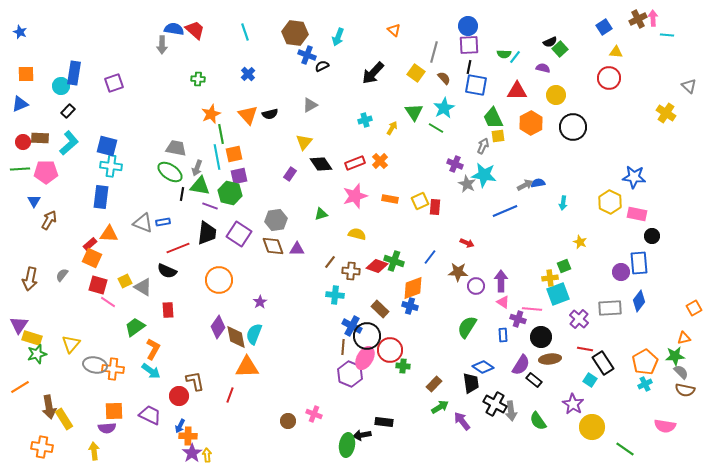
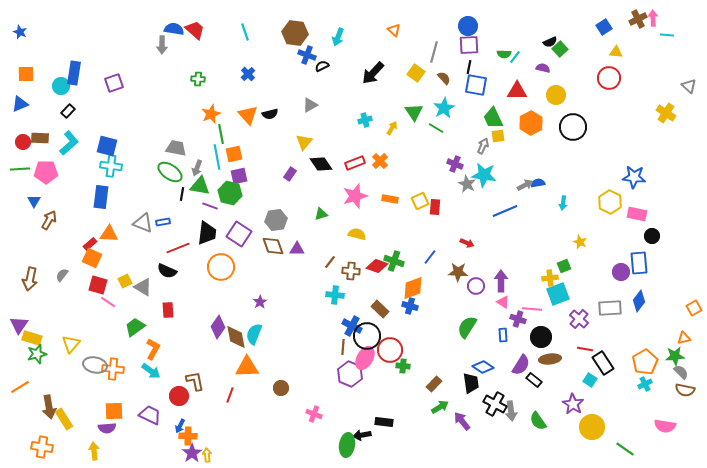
orange circle at (219, 280): moved 2 px right, 13 px up
brown circle at (288, 421): moved 7 px left, 33 px up
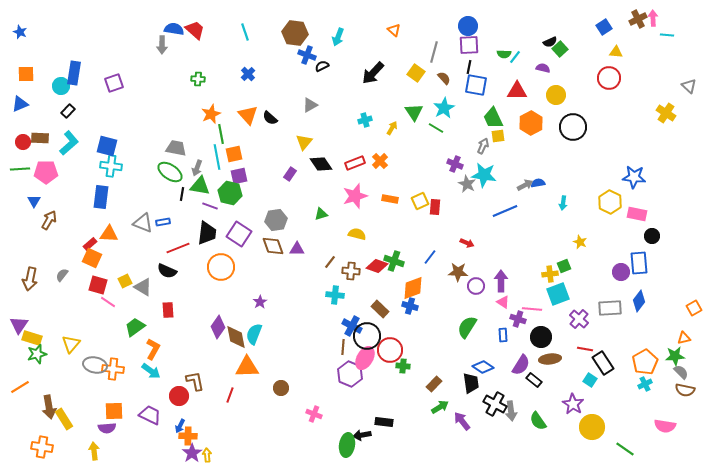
black semicircle at (270, 114): moved 4 px down; rotated 56 degrees clockwise
yellow cross at (550, 278): moved 4 px up
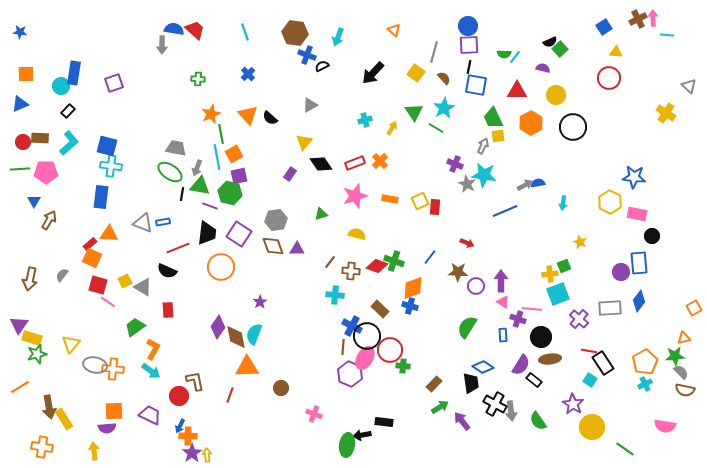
blue star at (20, 32): rotated 16 degrees counterclockwise
orange square at (234, 154): rotated 18 degrees counterclockwise
red line at (585, 349): moved 4 px right, 2 px down
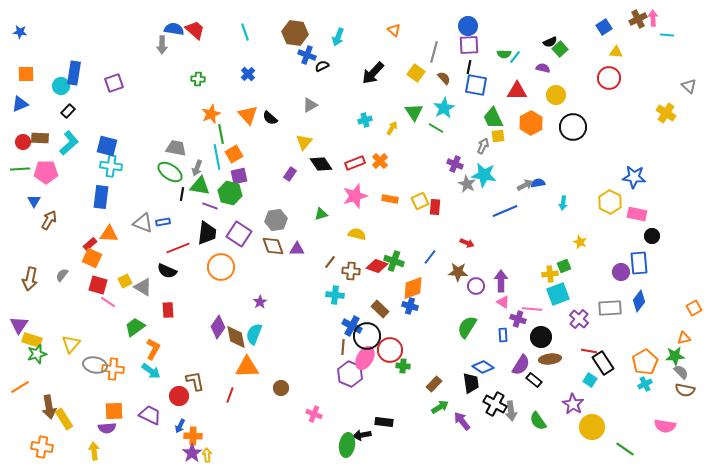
yellow rectangle at (32, 338): moved 2 px down
orange cross at (188, 436): moved 5 px right
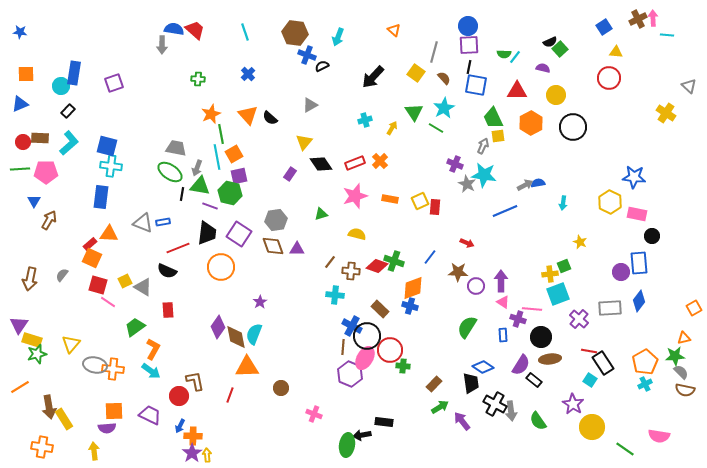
black arrow at (373, 73): moved 4 px down
pink semicircle at (665, 426): moved 6 px left, 10 px down
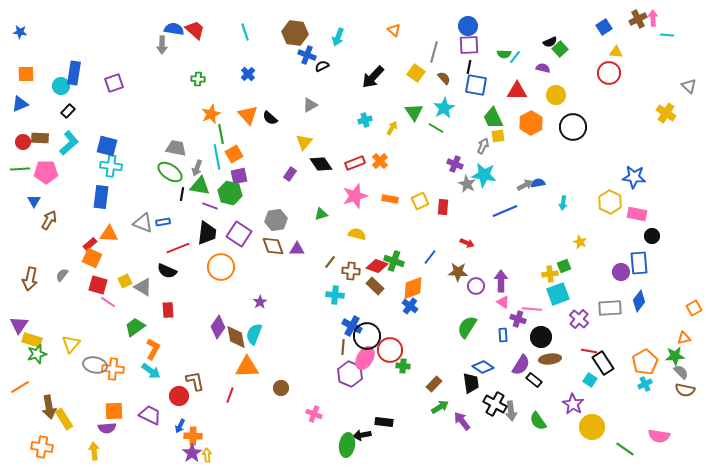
red circle at (609, 78): moved 5 px up
red rectangle at (435, 207): moved 8 px right
blue cross at (410, 306): rotated 21 degrees clockwise
brown rectangle at (380, 309): moved 5 px left, 23 px up
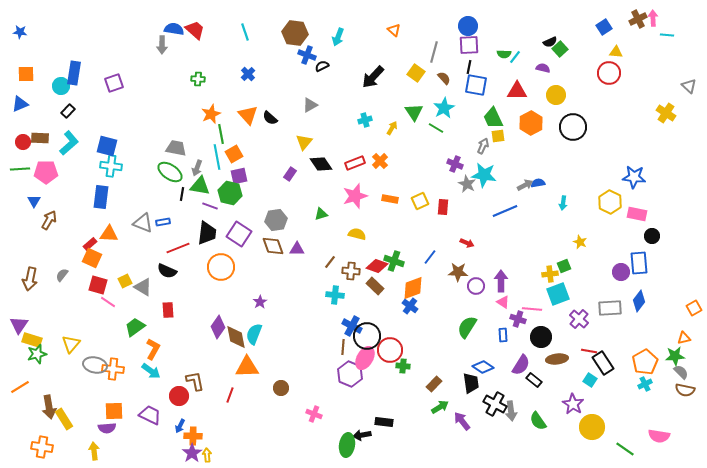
brown ellipse at (550, 359): moved 7 px right
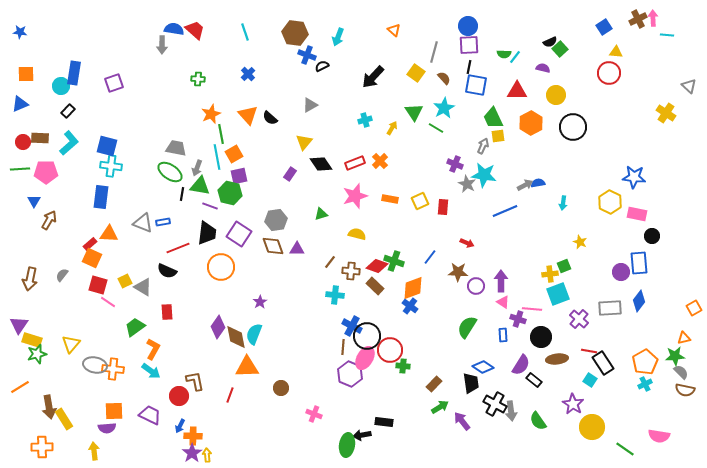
red rectangle at (168, 310): moved 1 px left, 2 px down
orange cross at (42, 447): rotated 10 degrees counterclockwise
